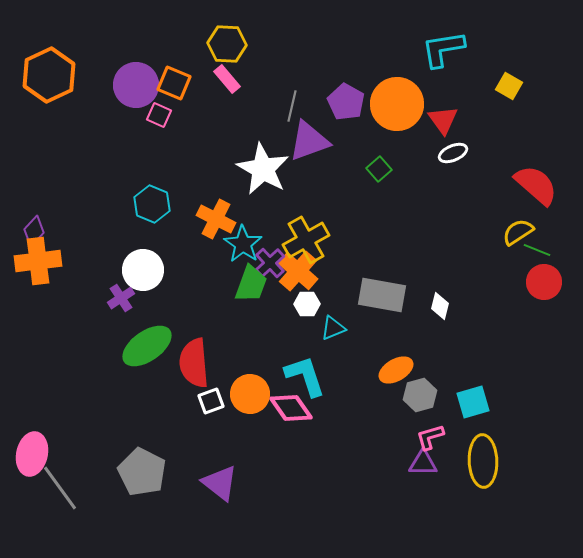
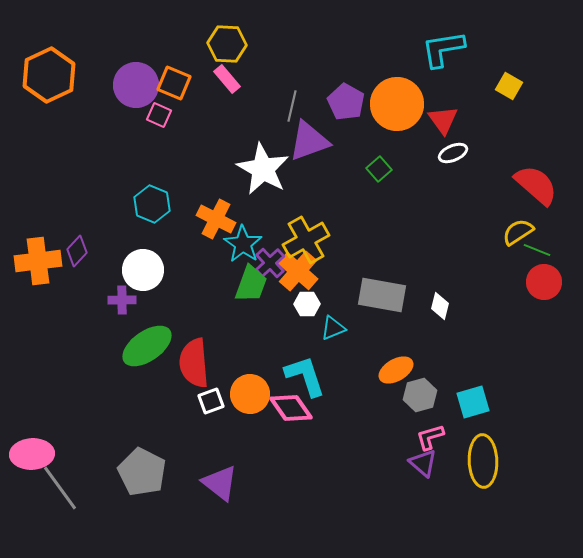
purple diamond at (34, 231): moved 43 px right, 20 px down
purple cross at (121, 298): moved 1 px right, 2 px down; rotated 32 degrees clockwise
pink ellipse at (32, 454): rotated 75 degrees clockwise
purple triangle at (423, 463): rotated 40 degrees clockwise
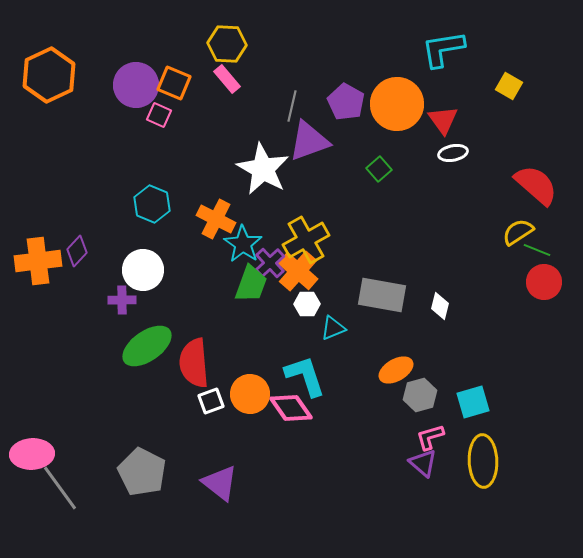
white ellipse at (453, 153): rotated 12 degrees clockwise
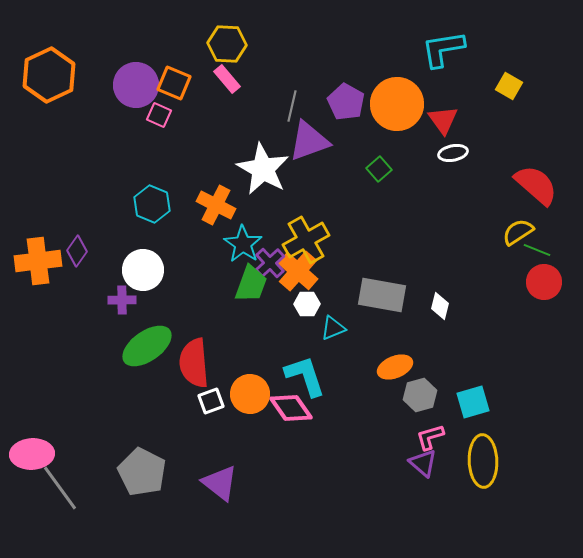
orange cross at (216, 219): moved 14 px up
purple diamond at (77, 251): rotated 8 degrees counterclockwise
orange ellipse at (396, 370): moved 1 px left, 3 px up; rotated 8 degrees clockwise
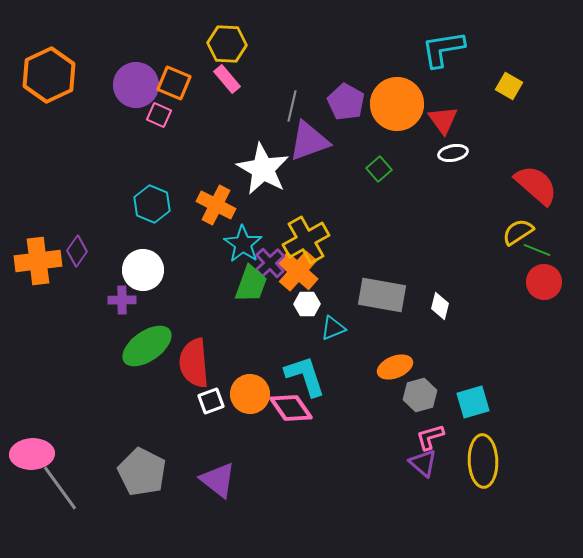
purple triangle at (220, 483): moved 2 px left, 3 px up
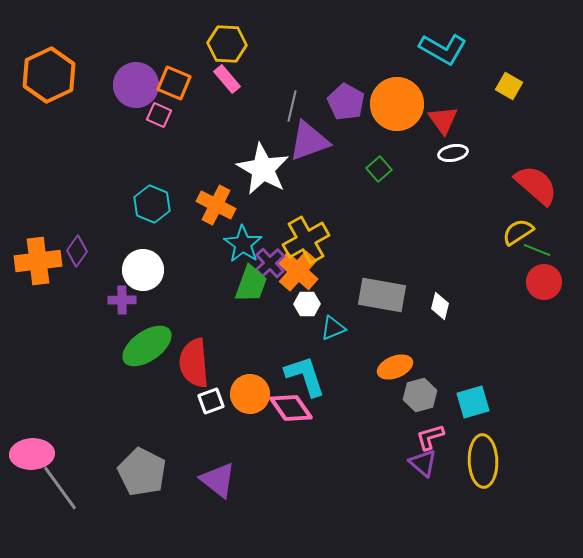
cyan L-shape at (443, 49): rotated 141 degrees counterclockwise
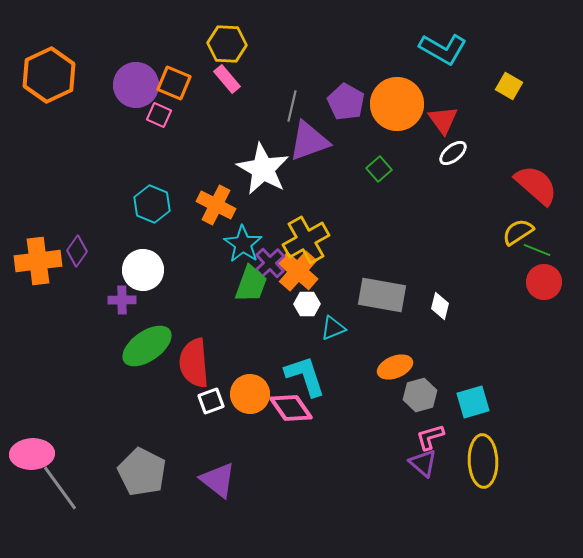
white ellipse at (453, 153): rotated 28 degrees counterclockwise
